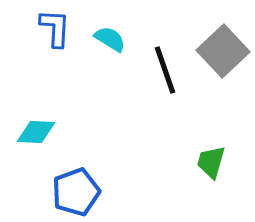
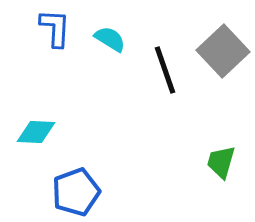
green trapezoid: moved 10 px right
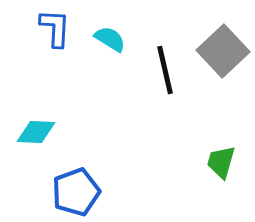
black line: rotated 6 degrees clockwise
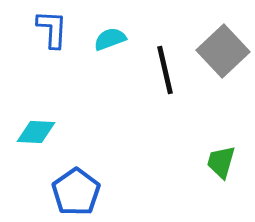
blue L-shape: moved 3 px left, 1 px down
cyan semicircle: rotated 52 degrees counterclockwise
blue pentagon: rotated 15 degrees counterclockwise
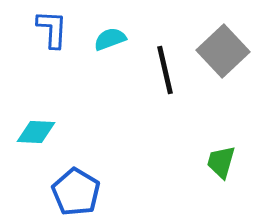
blue pentagon: rotated 6 degrees counterclockwise
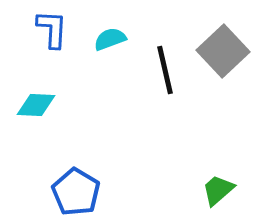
cyan diamond: moved 27 px up
green trapezoid: moved 3 px left, 28 px down; rotated 33 degrees clockwise
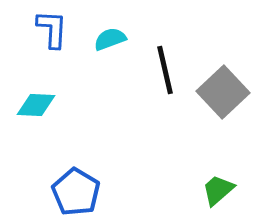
gray square: moved 41 px down
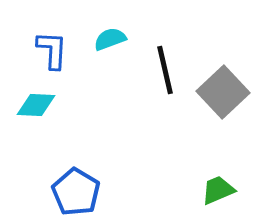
blue L-shape: moved 21 px down
green trapezoid: rotated 18 degrees clockwise
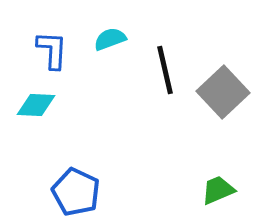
blue pentagon: rotated 6 degrees counterclockwise
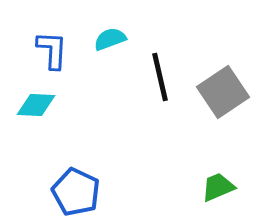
black line: moved 5 px left, 7 px down
gray square: rotated 9 degrees clockwise
green trapezoid: moved 3 px up
